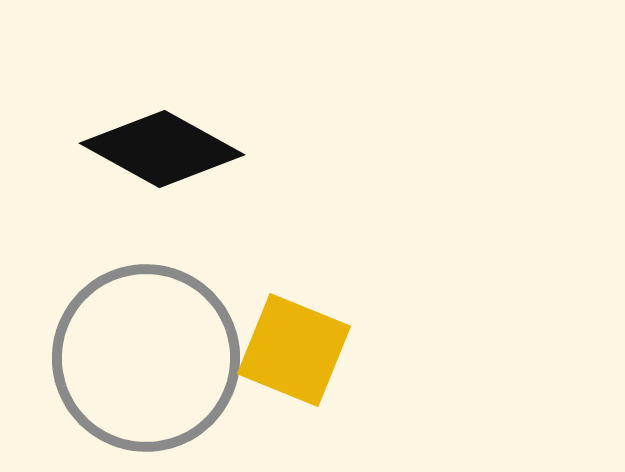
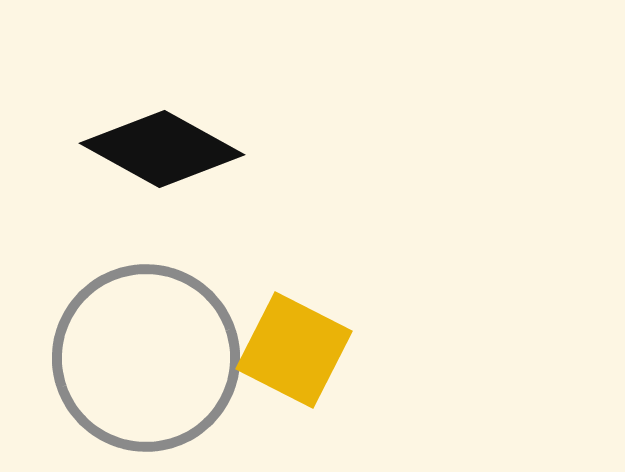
yellow square: rotated 5 degrees clockwise
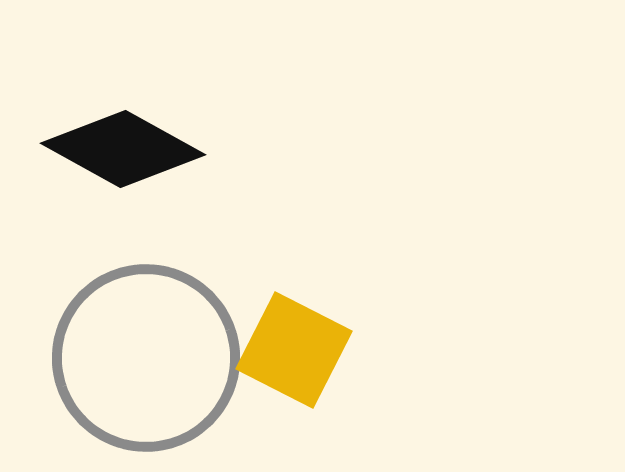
black diamond: moved 39 px left
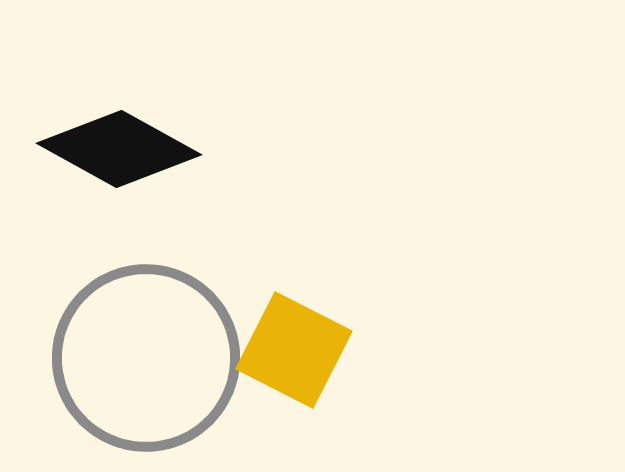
black diamond: moved 4 px left
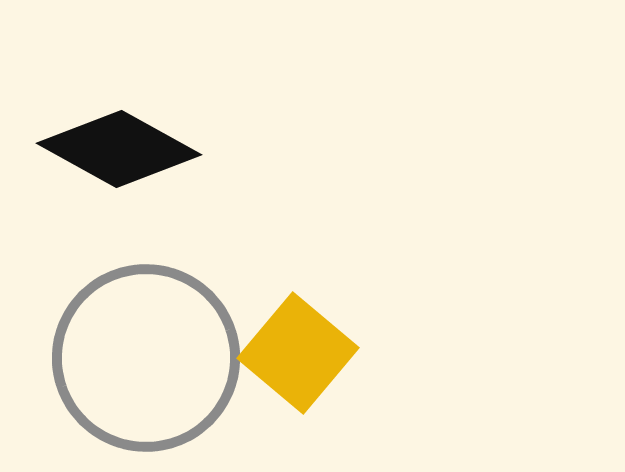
yellow square: moved 4 px right, 3 px down; rotated 13 degrees clockwise
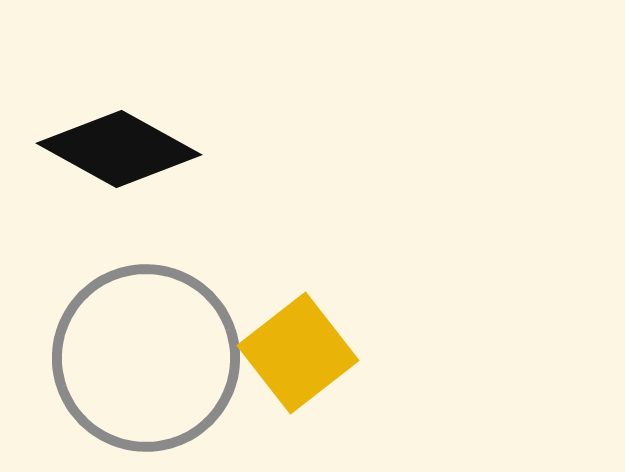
yellow square: rotated 12 degrees clockwise
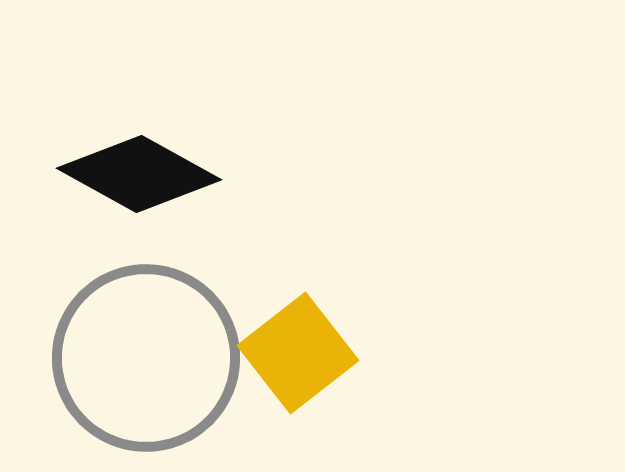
black diamond: moved 20 px right, 25 px down
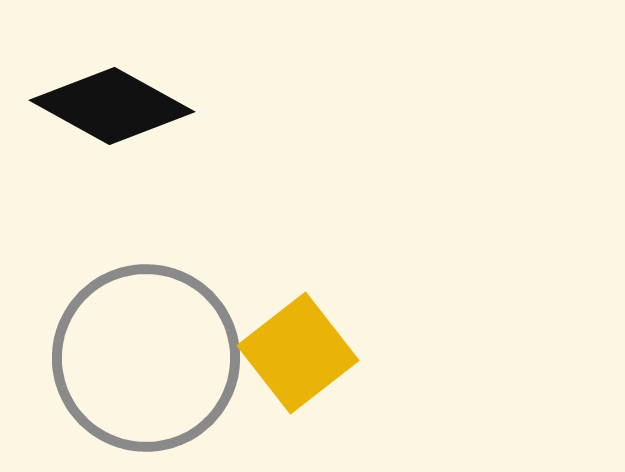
black diamond: moved 27 px left, 68 px up
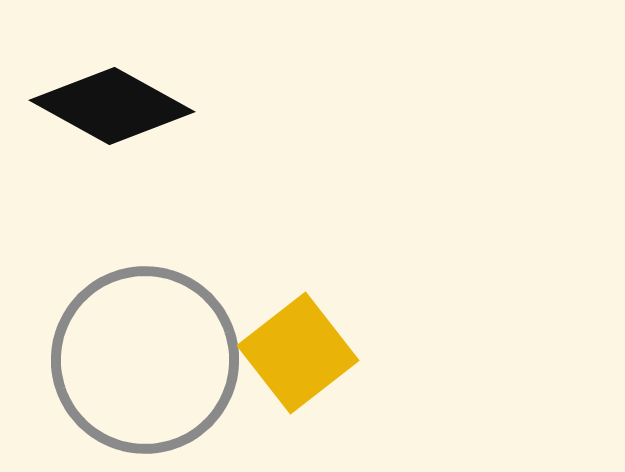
gray circle: moved 1 px left, 2 px down
